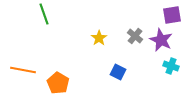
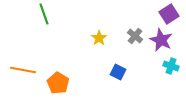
purple square: moved 3 px left, 1 px up; rotated 24 degrees counterclockwise
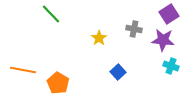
green line: moved 7 px right; rotated 25 degrees counterclockwise
gray cross: moved 1 px left, 7 px up; rotated 28 degrees counterclockwise
purple star: moved 2 px right; rotated 20 degrees counterclockwise
blue square: rotated 21 degrees clockwise
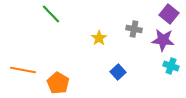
purple square: rotated 18 degrees counterclockwise
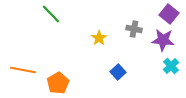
cyan cross: rotated 28 degrees clockwise
orange pentagon: rotated 10 degrees clockwise
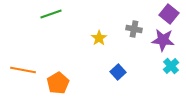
green line: rotated 65 degrees counterclockwise
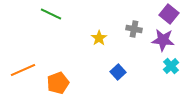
green line: rotated 45 degrees clockwise
orange line: rotated 35 degrees counterclockwise
orange pentagon: rotated 10 degrees clockwise
